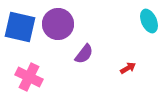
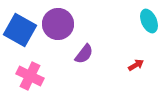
blue square: moved 3 px down; rotated 16 degrees clockwise
red arrow: moved 8 px right, 3 px up
pink cross: moved 1 px right, 1 px up
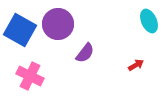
purple semicircle: moved 1 px right, 1 px up
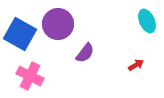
cyan ellipse: moved 2 px left
blue square: moved 4 px down
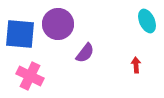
blue square: rotated 24 degrees counterclockwise
red arrow: rotated 63 degrees counterclockwise
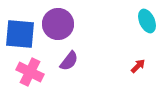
purple semicircle: moved 16 px left, 8 px down
red arrow: moved 2 px right, 1 px down; rotated 49 degrees clockwise
pink cross: moved 4 px up
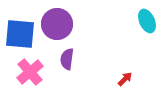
purple circle: moved 1 px left
purple semicircle: moved 2 px left, 2 px up; rotated 150 degrees clockwise
red arrow: moved 13 px left, 13 px down
pink cross: rotated 24 degrees clockwise
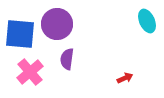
red arrow: moved 1 px up; rotated 21 degrees clockwise
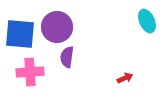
purple circle: moved 3 px down
purple semicircle: moved 2 px up
pink cross: rotated 36 degrees clockwise
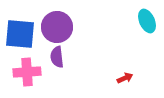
purple semicircle: moved 10 px left; rotated 15 degrees counterclockwise
pink cross: moved 3 px left
